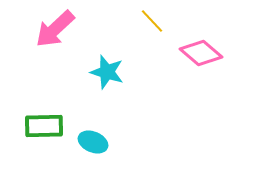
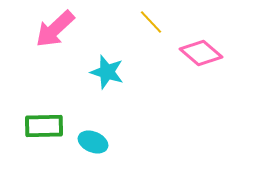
yellow line: moved 1 px left, 1 px down
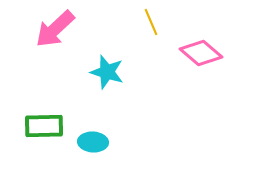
yellow line: rotated 20 degrees clockwise
cyan ellipse: rotated 20 degrees counterclockwise
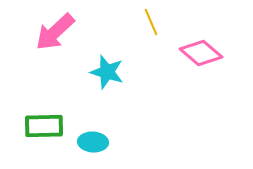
pink arrow: moved 3 px down
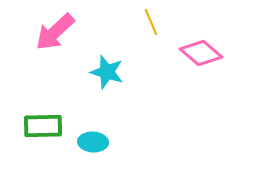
green rectangle: moved 1 px left
